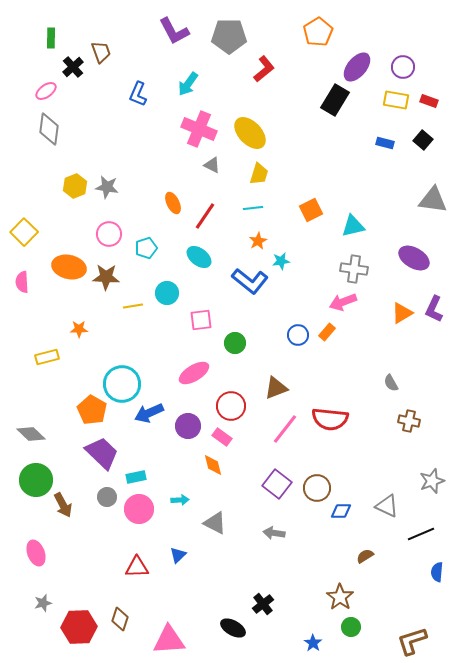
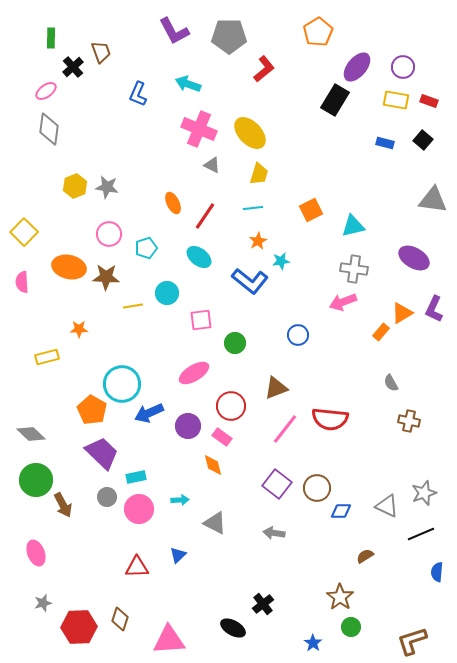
cyan arrow at (188, 84): rotated 75 degrees clockwise
orange rectangle at (327, 332): moved 54 px right
gray star at (432, 481): moved 8 px left, 12 px down
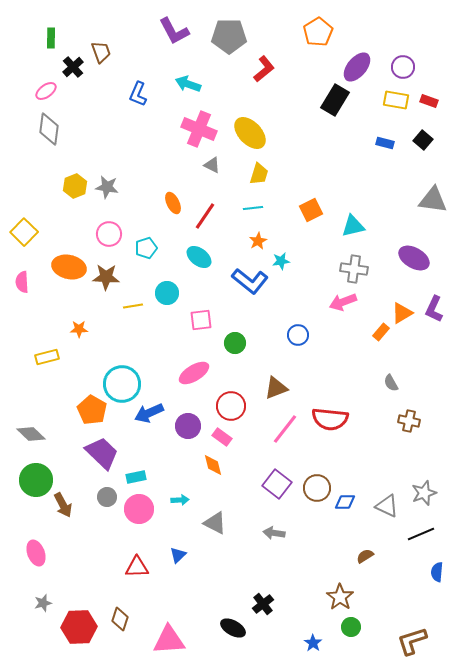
blue diamond at (341, 511): moved 4 px right, 9 px up
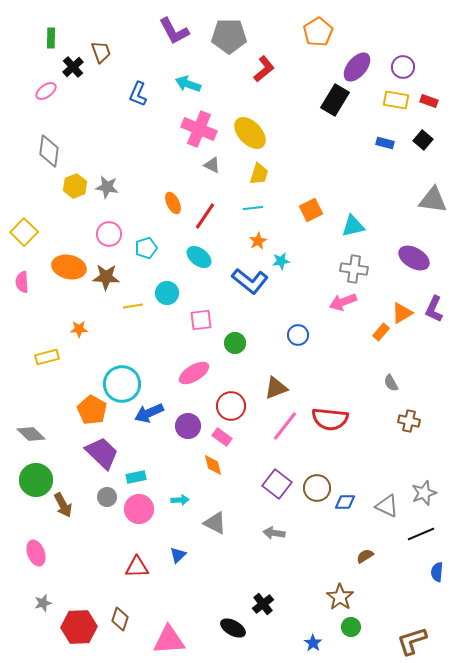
gray diamond at (49, 129): moved 22 px down
pink line at (285, 429): moved 3 px up
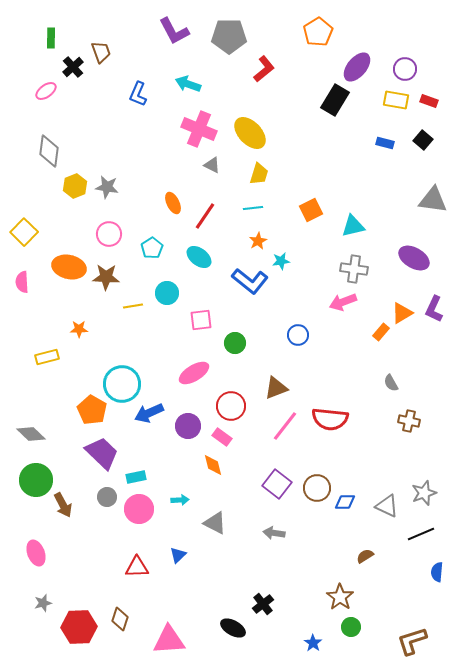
purple circle at (403, 67): moved 2 px right, 2 px down
cyan pentagon at (146, 248): moved 6 px right; rotated 15 degrees counterclockwise
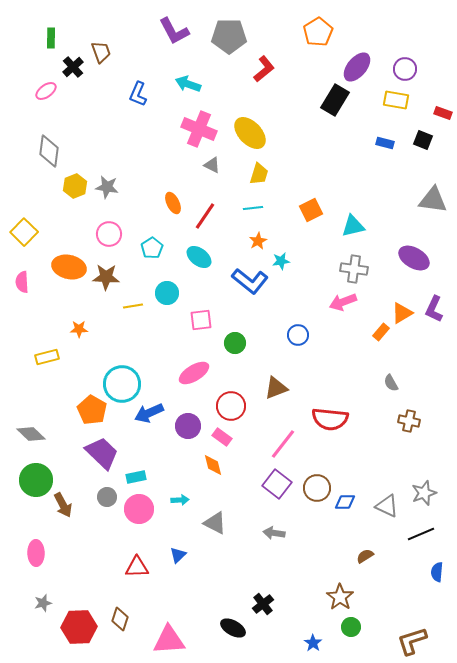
red rectangle at (429, 101): moved 14 px right, 12 px down
black square at (423, 140): rotated 18 degrees counterclockwise
pink line at (285, 426): moved 2 px left, 18 px down
pink ellipse at (36, 553): rotated 20 degrees clockwise
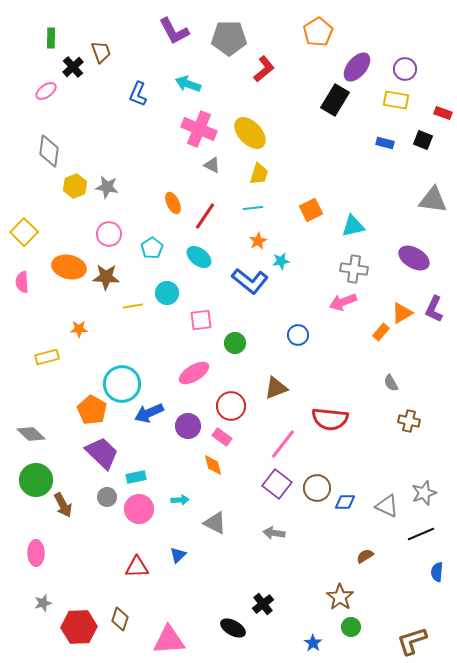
gray pentagon at (229, 36): moved 2 px down
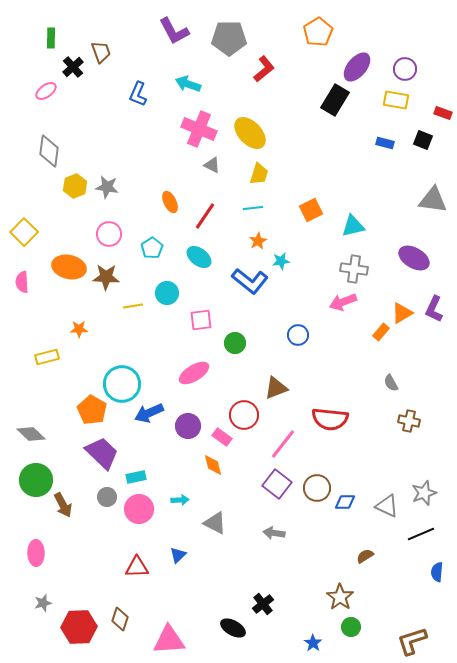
orange ellipse at (173, 203): moved 3 px left, 1 px up
red circle at (231, 406): moved 13 px right, 9 px down
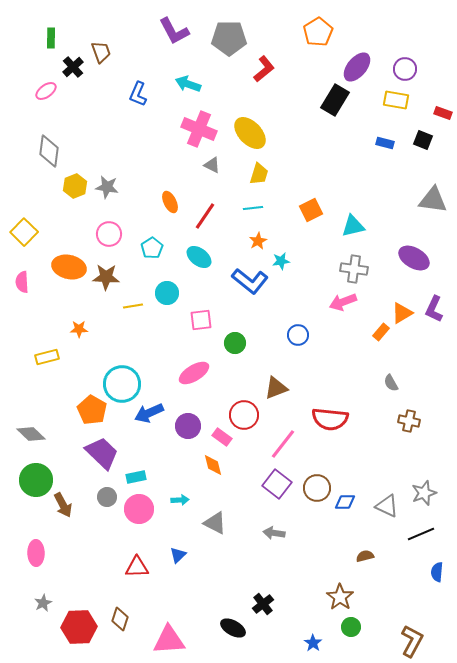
brown semicircle at (365, 556): rotated 18 degrees clockwise
gray star at (43, 603): rotated 12 degrees counterclockwise
brown L-shape at (412, 641): rotated 136 degrees clockwise
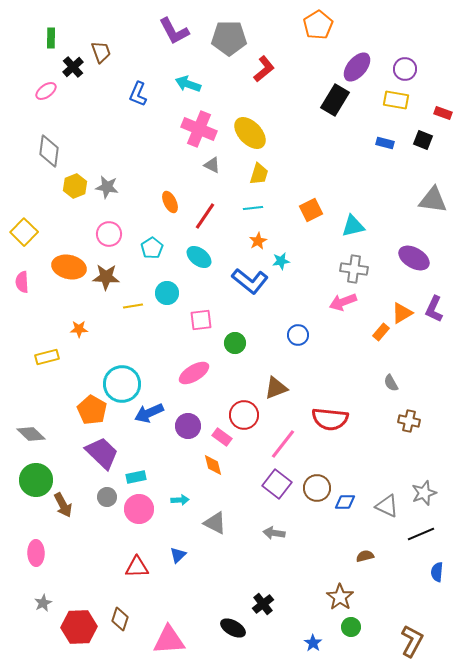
orange pentagon at (318, 32): moved 7 px up
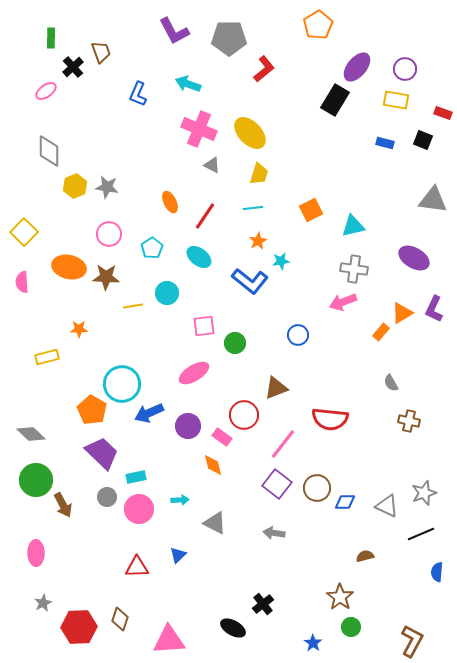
gray diamond at (49, 151): rotated 8 degrees counterclockwise
pink square at (201, 320): moved 3 px right, 6 px down
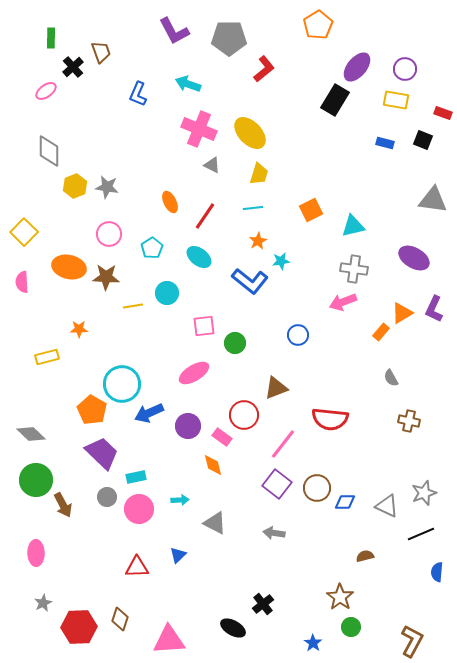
gray semicircle at (391, 383): moved 5 px up
